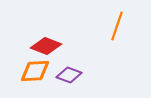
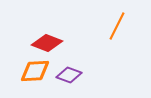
orange line: rotated 8 degrees clockwise
red diamond: moved 1 px right, 3 px up
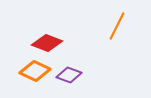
orange diamond: rotated 28 degrees clockwise
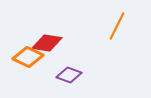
red diamond: rotated 12 degrees counterclockwise
orange diamond: moved 7 px left, 14 px up
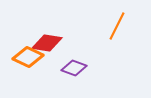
purple diamond: moved 5 px right, 7 px up
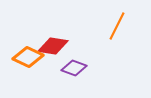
red diamond: moved 6 px right, 3 px down
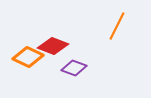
red diamond: rotated 12 degrees clockwise
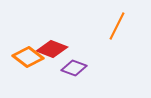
red diamond: moved 1 px left, 3 px down
orange diamond: rotated 12 degrees clockwise
